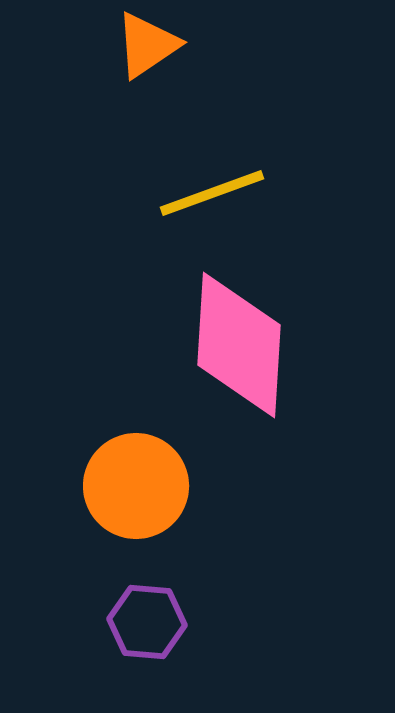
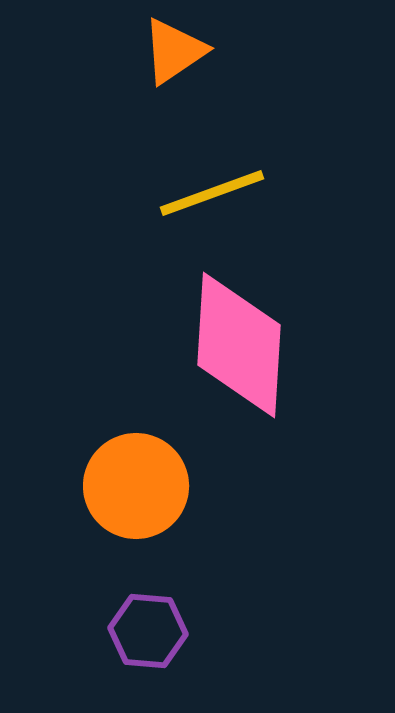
orange triangle: moved 27 px right, 6 px down
purple hexagon: moved 1 px right, 9 px down
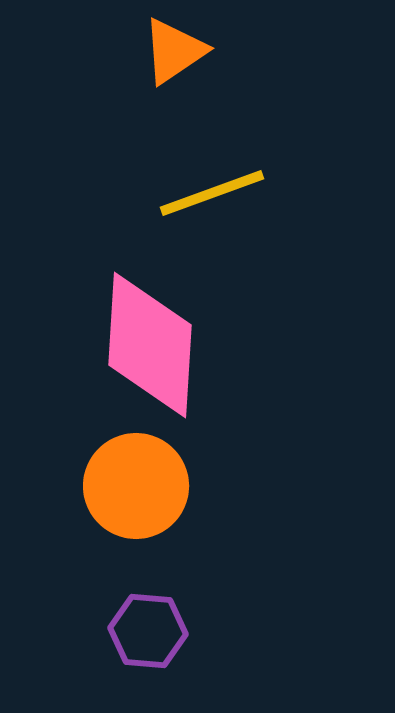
pink diamond: moved 89 px left
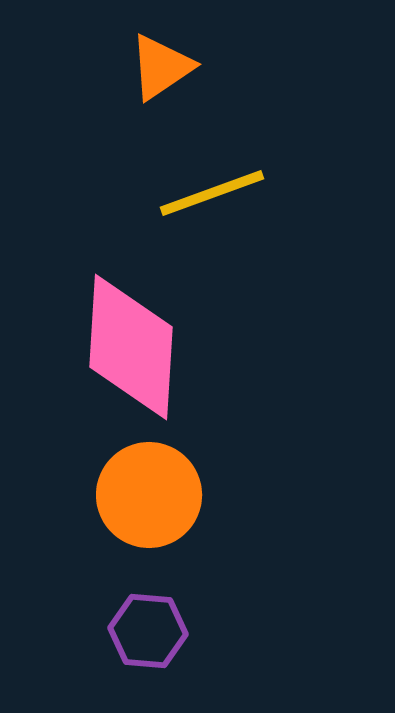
orange triangle: moved 13 px left, 16 px down
pink diamond: moved 19 px left, 2 px down
orange circle: moved 13 px right, 9 px down
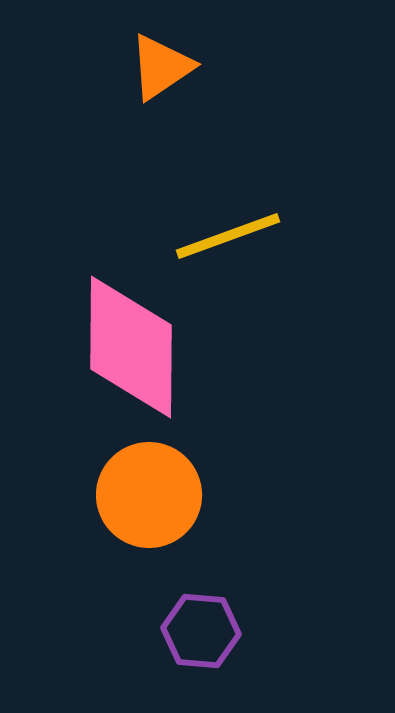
yellow line: moved 16 px right, 43 px down
pink diamond: rotated 3 degrees counterclockwise
purple hexagon: moved 53 px right
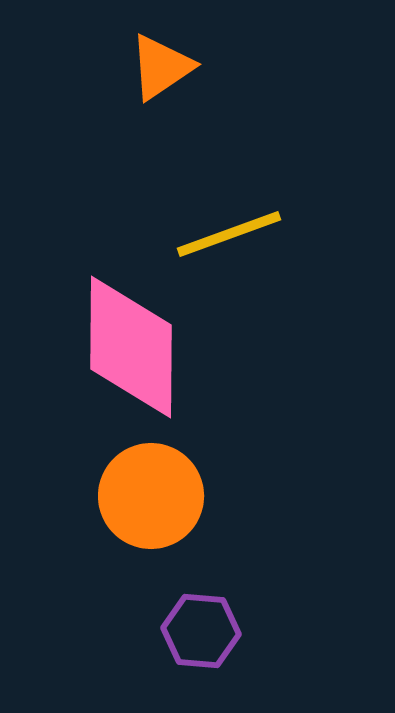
yellow line: moved 1 px right, 2 px up
orange circle: moved 2 px right, 1 px down
